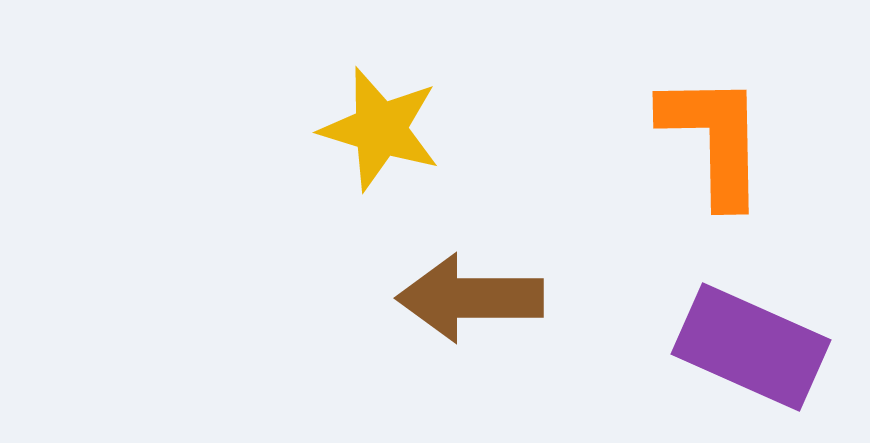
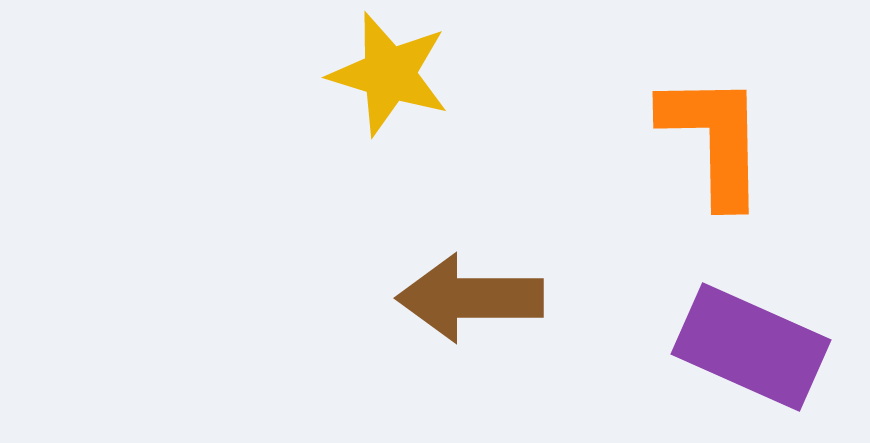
yellow star: moved 9 px right, 55 px up
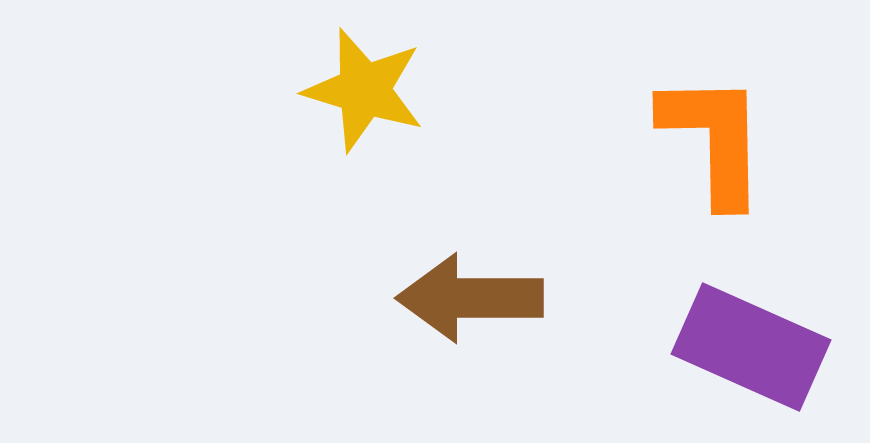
yellow star: moved 25 px left, 16 px down
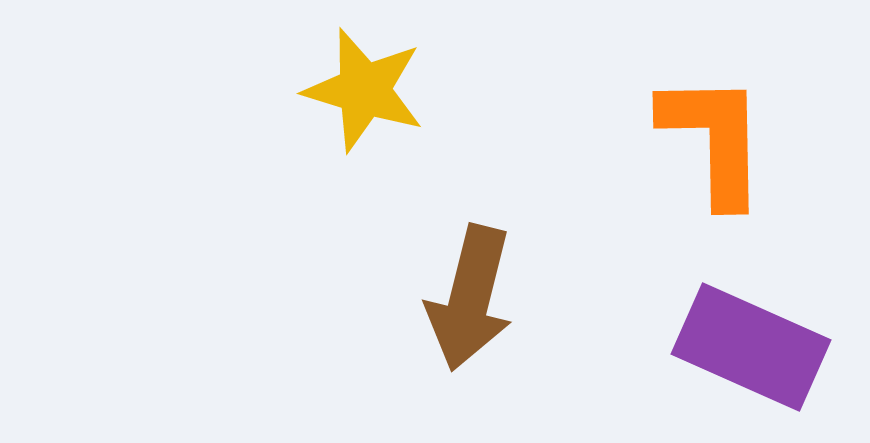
brown arrow: rotated 76 degrees counterclockwise
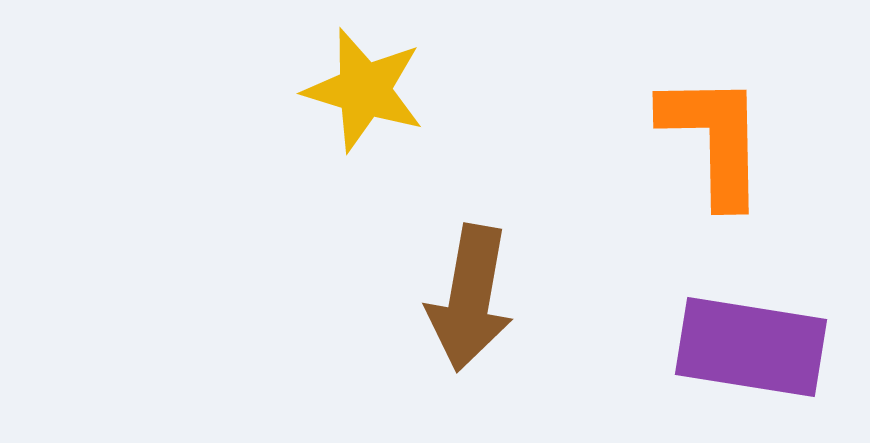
brown arrow: rotated 4 degrees counterclockwise
purple rectangle: rotated 15 degrees counterclockwise
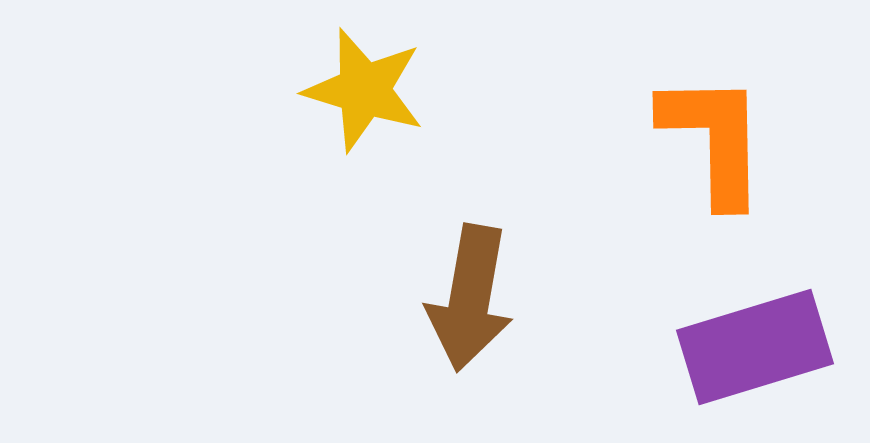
purple rectangle: moved 4 px right; rotated 26 degrees counterclockwise
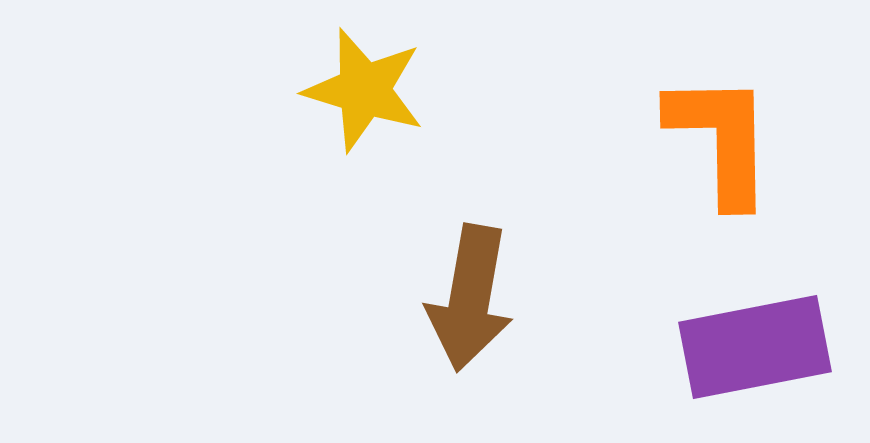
orange L-shape: moved 7 px right
purple rectangle: rotated 6 degrees clockwise
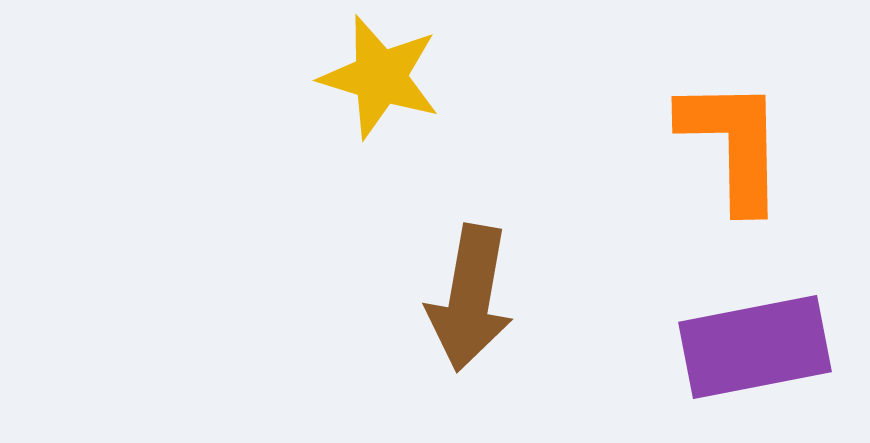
yellow star: moved 16 px right, 13 px up
orange L-shape: moved 12 px right, 5 px down
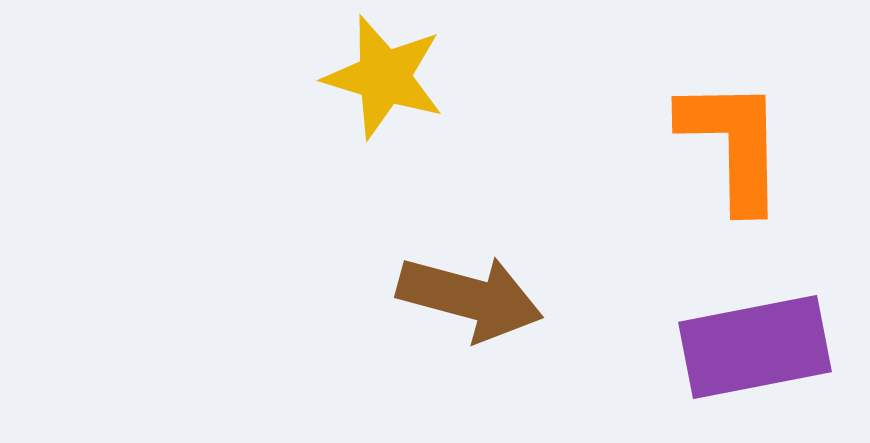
yellow star: moved 4 px right
brown arrow: rotated 85 degrees counterclockwise
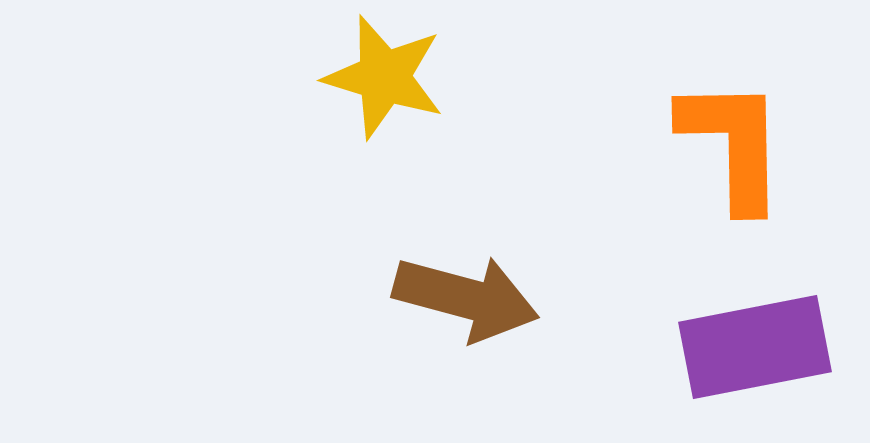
brown arrow: moved 4 px left
